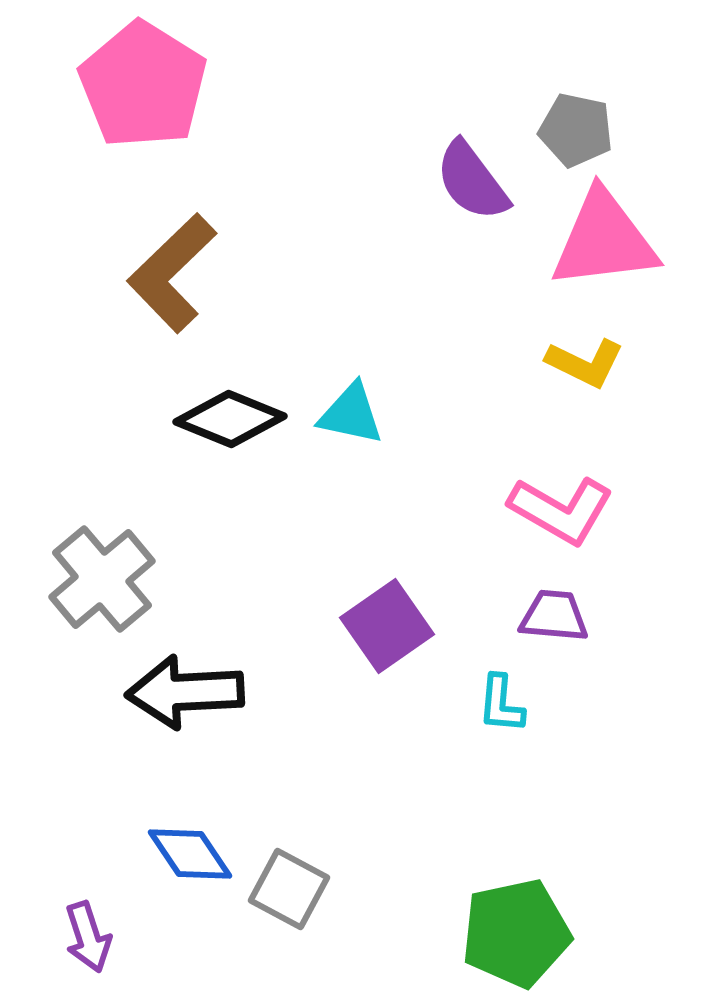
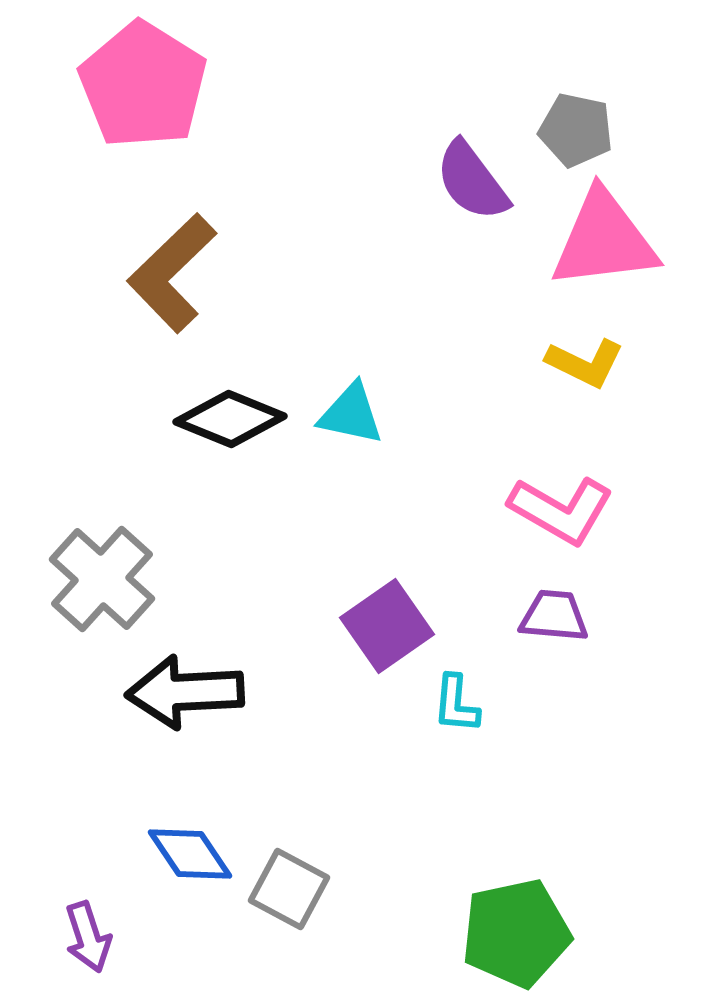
gray cross: rotated 8 degrees counterclockwise
cyan L-shape: moved 45 px left
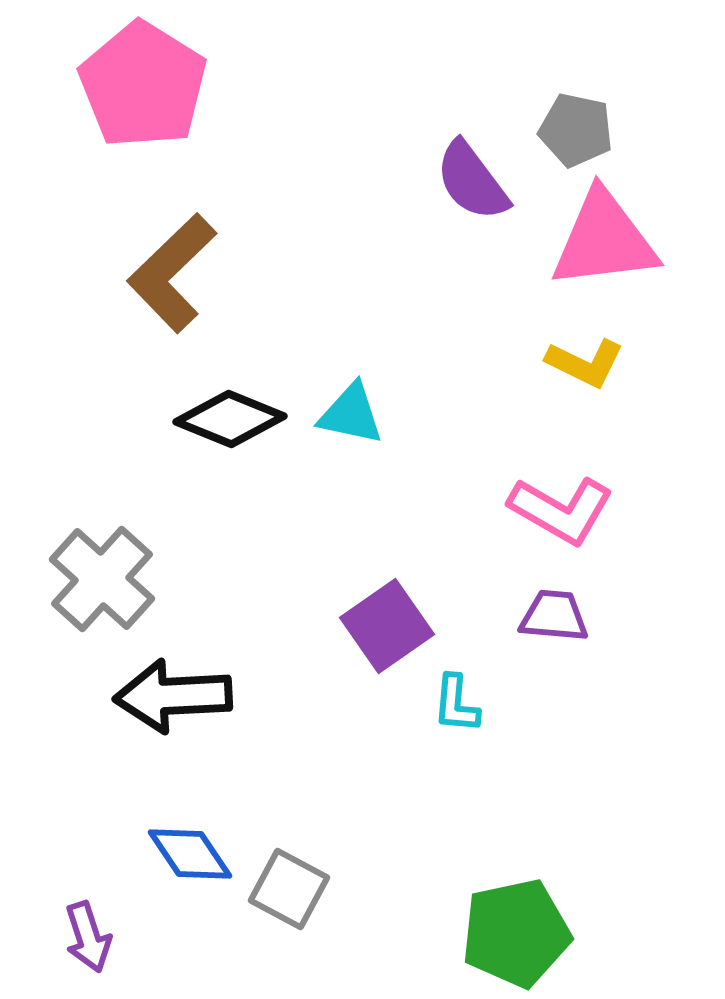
black arrow: moved 12 px left, 4 px down
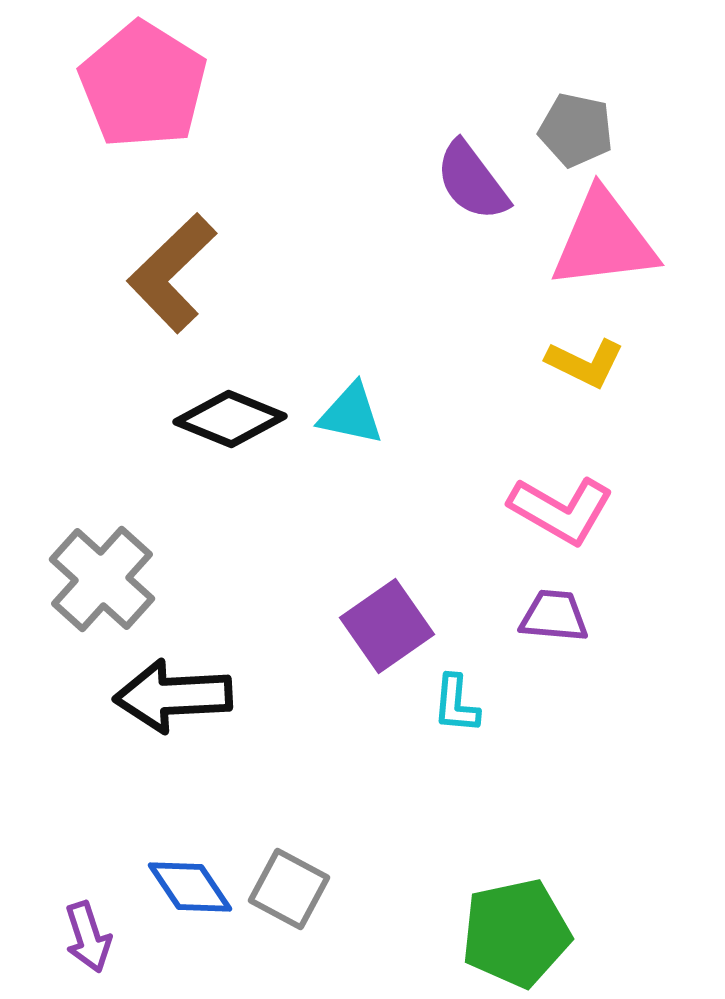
blue diamond: moved 33 px down
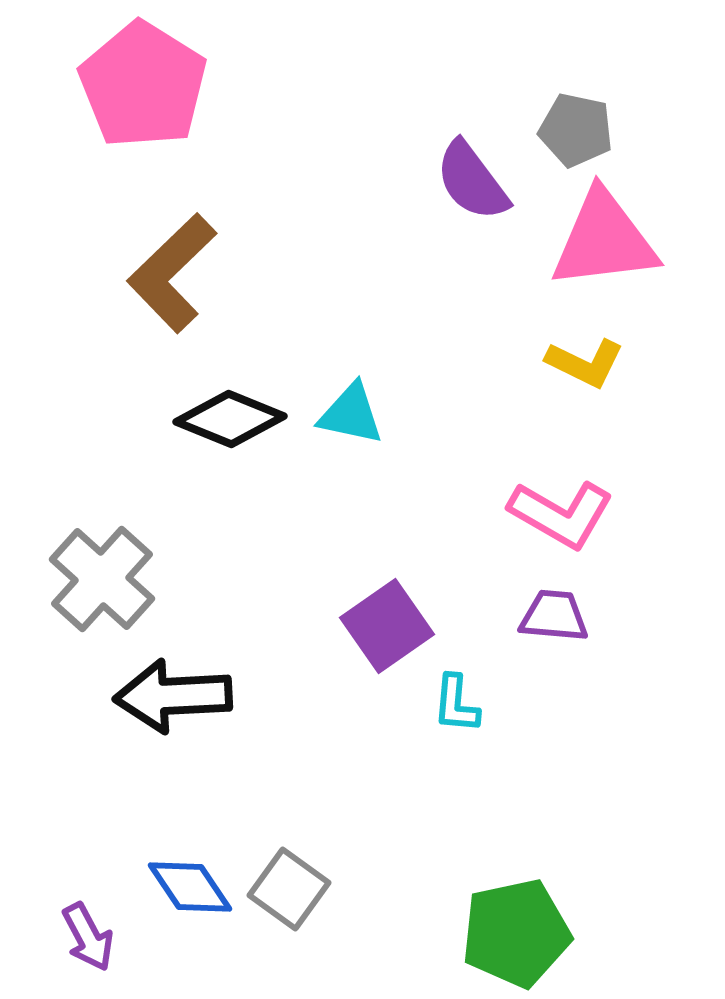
pink L-shape: moved 4 px down
gray square: rotated 8 degrees clockwise
purple arrow: rotated 10 degrees counterclockwise
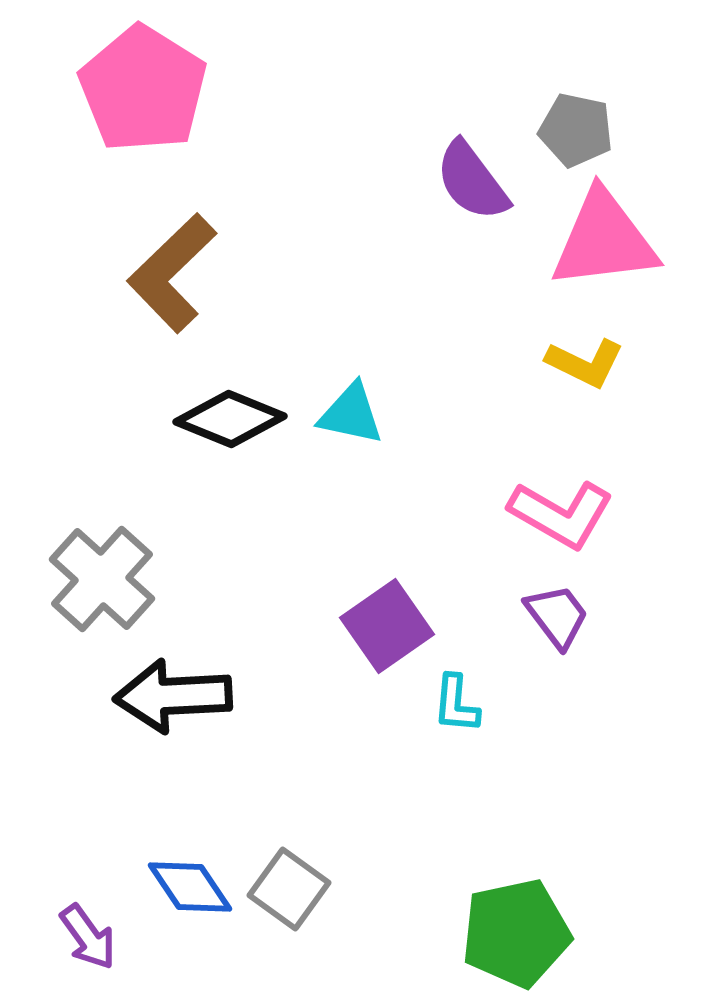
pink pentagon: moved 4 px down
purple trapezoid: moved 3 px right; rotated 48 degrees clockwise
purple arrow: rotated 8 degrees counterclockwise
